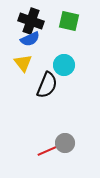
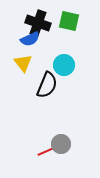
black cross: moved 7 px right, 2 px down
gray circle: moved 4 px left, 1 px down
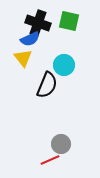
yellow triangle: moved 5 px up
red line: moved 3 px right, 9 px down
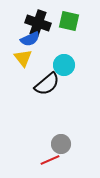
black semicircle: moved 1 px up; rotated 28 degrees clockwise
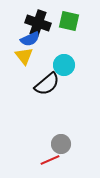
yellow triangle: moved 1 px right, 2 px up
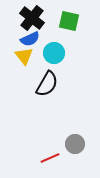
black cross: moved 6 px left, 5 px up; rotated 20 degrees clockwise
cyan circle: moved 10 px left, 12 px up
black semicircle: rotated 20 degrees counterclockwise
gray circle: moved 14 px right
red line: moved 2 px up
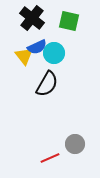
blue semicircle: moved 7 px right, 8 px down
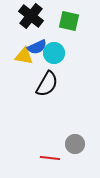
black cross: moved 1 px left, 2 px up
yellow triangle: rotated 42 degrees counterclockwise
red line: rotated 30 degrees clockwise
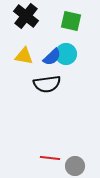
black cross: moved 5 px left
green square: moved 2 px right
blue semicircle: moved 15 px right, 10 px down; rotated 18 degrees counterclockwise
cyan circle: moved 12 px right, 1 px down
black semicircle: rotated 52 degrees clockwise
gray circle: moved 22 px down
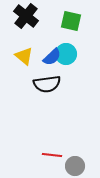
yellow triangle: rotated 30 degrees clockwise
red line: moved 2 px right, 3 px up
